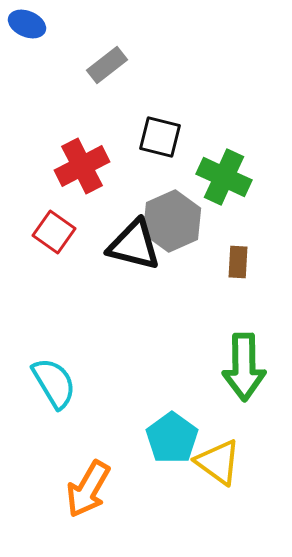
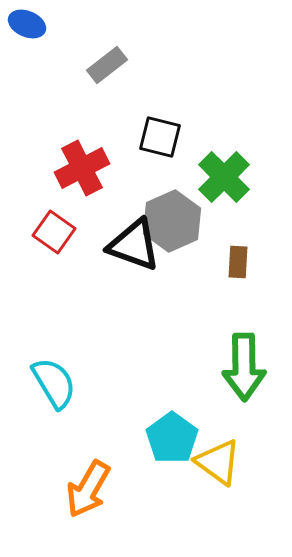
red cross: moved 2 px down
green cross: rotated 20 degrees clockwise
black triangle: rotated 6 degrees clockwise
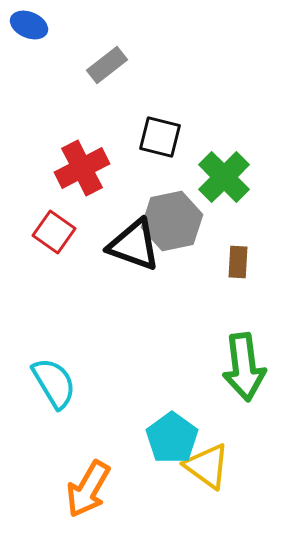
blue ellipse: moved 2 px right, 1 px down
gray hexagon: rotated 12 degrees clockwise
green arrow: rotated 6 degrees counterclockwise
yellow triangle: moved 11 px left, 4 px down
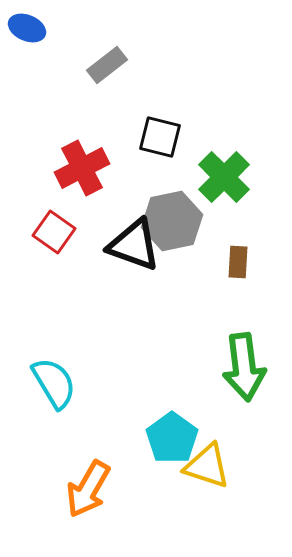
blue ellipse: moved 2 px left, 3 px down
yellow triangle: rotated 18 degrees counterclockwise
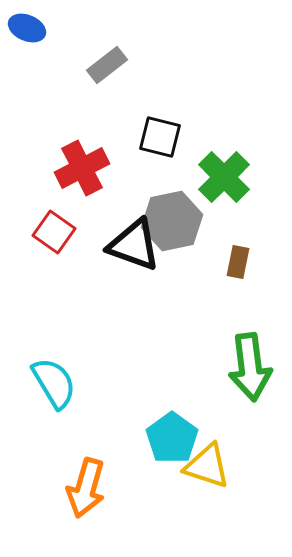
brown rectangle: rotated 8 degrees clockwise
green arrow: moved 6 px right
orange arrow: moved 2 px left, 1 px up; rotated 14 degrees counterclockwise
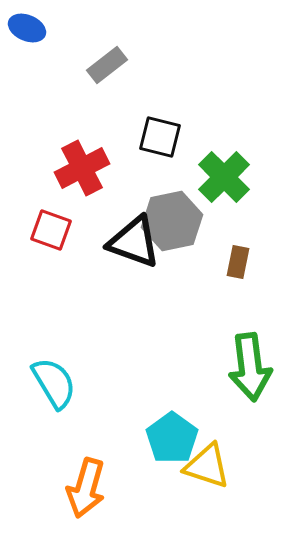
red square: moved 3 px left, 2 px up; rotated 15 degrees counterclockwise
black triangle: moved 3 px up
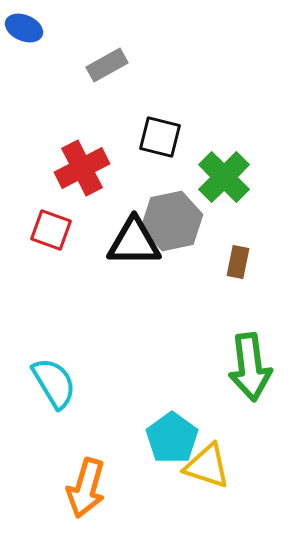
blue ellipse: moved 3 px left
gray rectangle: rotated 9 degrees clockwise
black triangle: rotated 20 degrees counterclockwise
